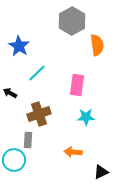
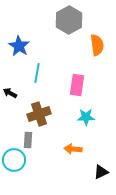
gray hexagon: moved 3 px left, 1 px up
cyan line: rotated 36 degrees counterclockwise
orange arrow: moved 3 px up
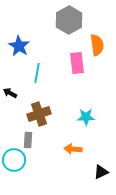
pink rectangle: moved 22 px up; rotated 15 degrees counterclockwise
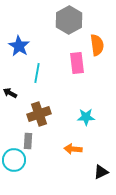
gray rectangle: moved 1 px down
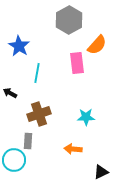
orange semicircle: rotated 50 degrees clockwise
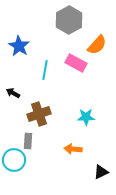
pink rectangle: moved 1 px left; rotated 55 degrees counterclockwise
cyan line: moved 8 px right, 3 px up
black arrow: moved 3 px right
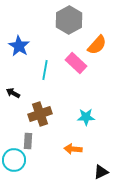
pink rectangle: rotated 15 degrees clockwise
brown cross: moved 1 px right
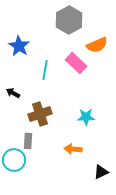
orange semicircle: rotated 25 degrees clockwise
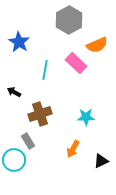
blue star: moved 4 px up
black arrow: moved 1 px right, 1 px up
gray rectangle: rotated 35 degrees counterclockwise
orange arrow: rotated 66 degrees counterclockwise
black triangle: moved 11 px up
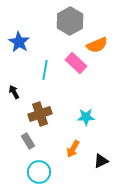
gray hexagon: moved 1 px right, 1 px down
black arrow: rotated 32 degrees clockwise
cyan circle: moved 25 px right, 12 px down
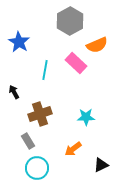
orange arrow: rotated 24 degrees clockwise
black triangle: moved 4 px down
cyan circle: moved 2 px left, 4 px up
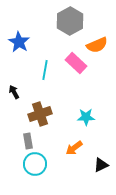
gray rectangle: rotated 21 degrees clockwise
orange arrow: moved 1 px right, 1 px up
cyan circle: moved 2 px left, 4 px up
